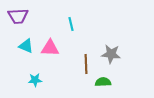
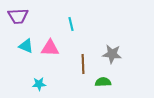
gray star: moved 1 px right
brown line: moved 3 px left
cyan star: moved 4 px right, 4 px down
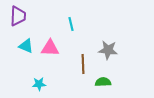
purple trapezoid: rotated 85 degrees counterclockwise
gray star: moved 4 px left, 4 px up
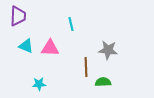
brown line: moved 3 px right, 3 px down
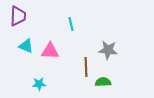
pink triangle: moved 3 px down
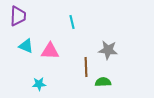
cyan line: moved 1 px right, 2 px up
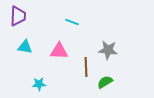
cyan line: rotated 56 degrees counterclockwise
cyan triangle: moved 1 px left, 1 px down; rotated 14 degrees counterclockwise
pink triangle: moved 9 px right
green semicircle: moved 2 px right; rotated 28 degrees counterclockwise
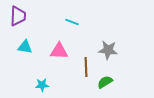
cyan star: moved 3 px right, 1 px down
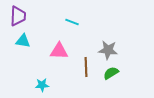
cyan triangle: moved 2 px left, 6 px up
green semicircle: moved 6 px right, 9 px up
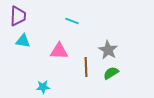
cyan line: moved 1 px up
gray star: rotated 24 degrees clockwise
cyan star: moved 1 px right, 2 px down
